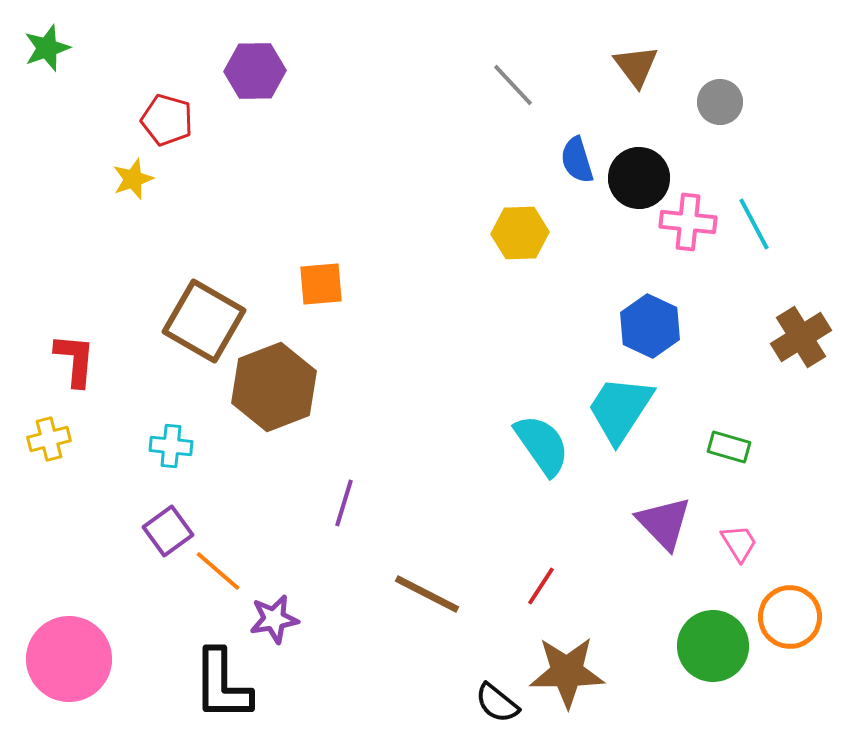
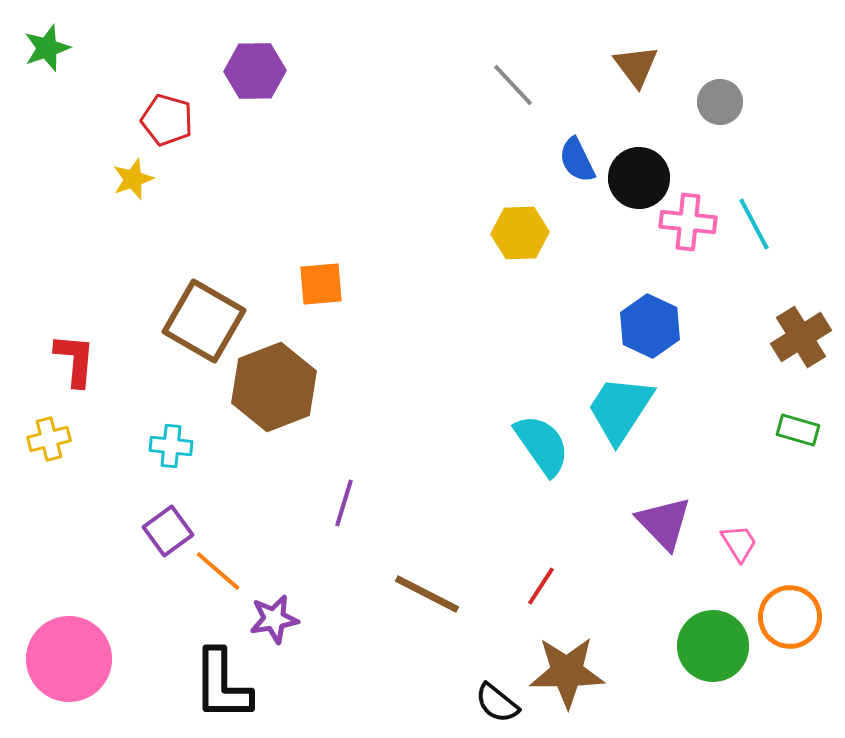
blue semicircle: rotated 9 degrees counterclockwise
green rectangle: moved 69 px right, 17 px up
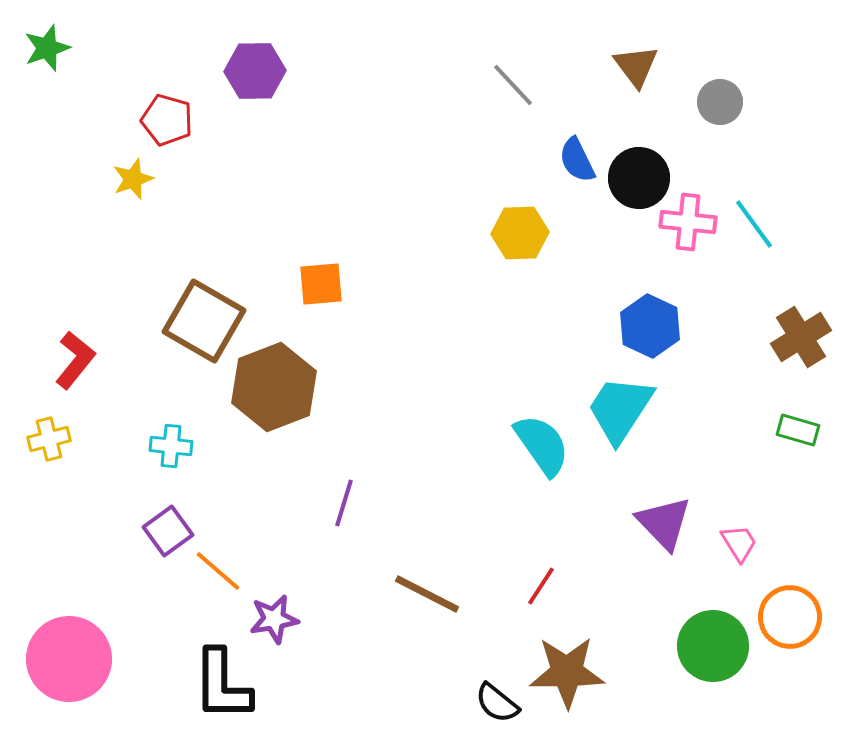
cyan line: rotated 8 degrees counterclockwise
red L-shape: rotated 34 degrees clockwise
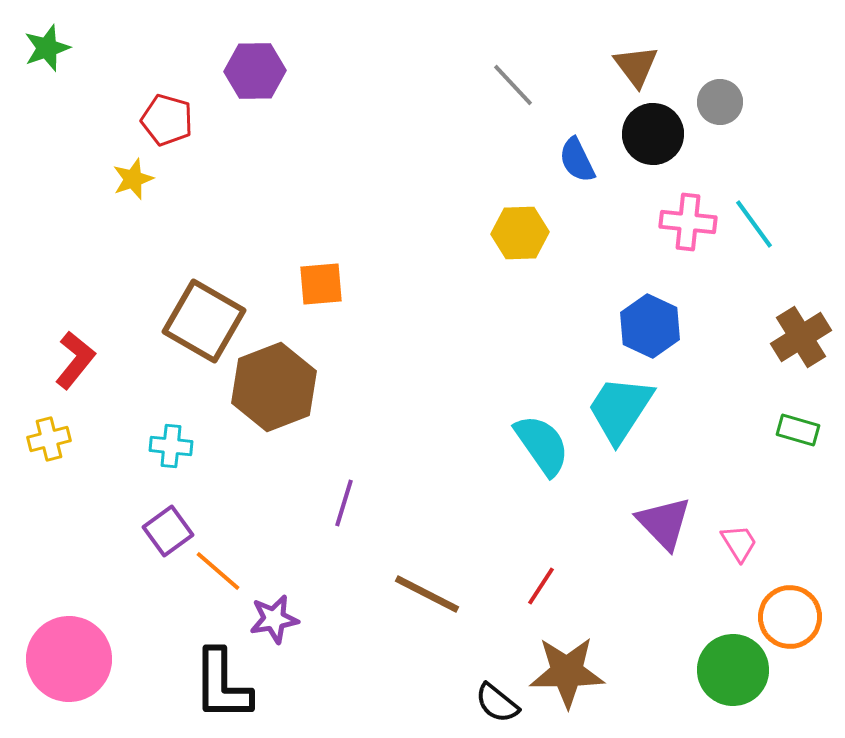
black circle: moved 14 px right, 44 px up
green circle: moved 20 px right, 24 px down
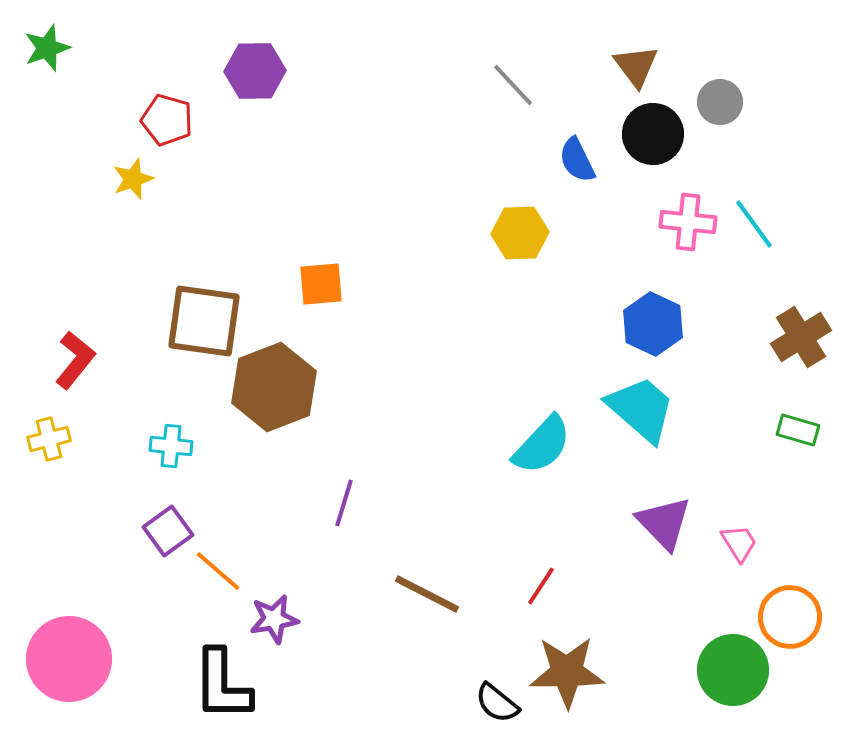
brown square: rotated 22 degrees counterclockwise
blue hexagon: moved 3 px right, 2 px up
cyan trapezoid: moved 21 px right; rotated 98 degrees clockwise
cyan semicircle: rotated 78 degrees clockwise
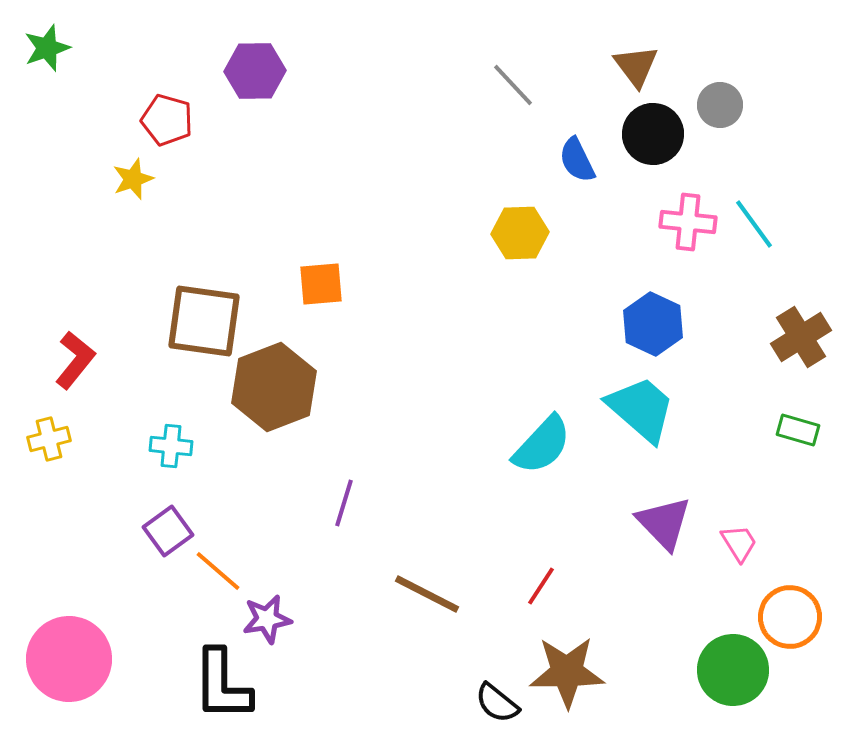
gray circle: moved 3 px down
purple star: moved 7 px left
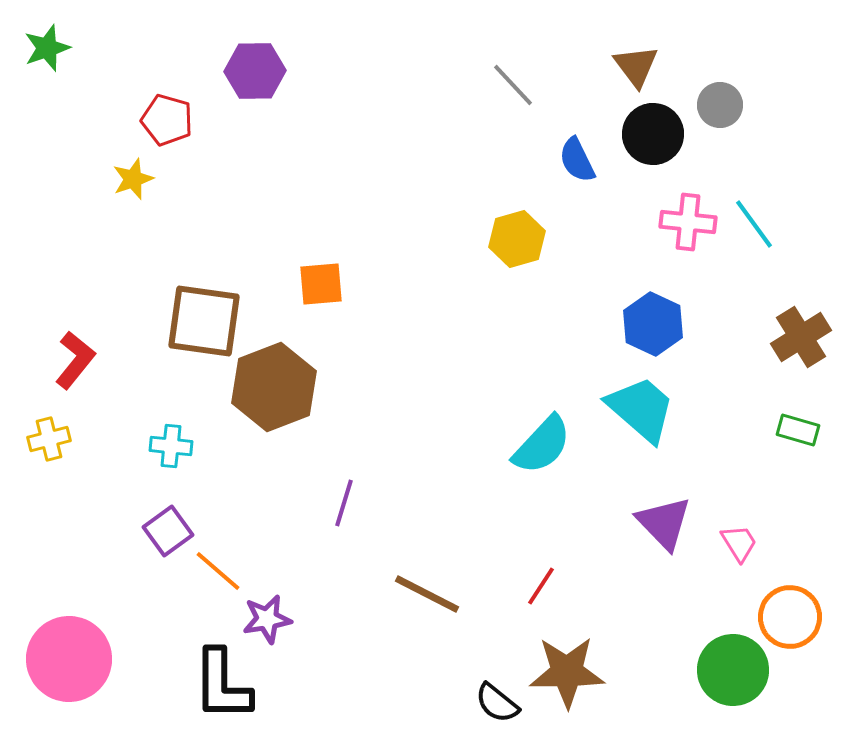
yellow hexagon: moved 3 px left, 6 px down; rotated 14 degrees counterclockwise
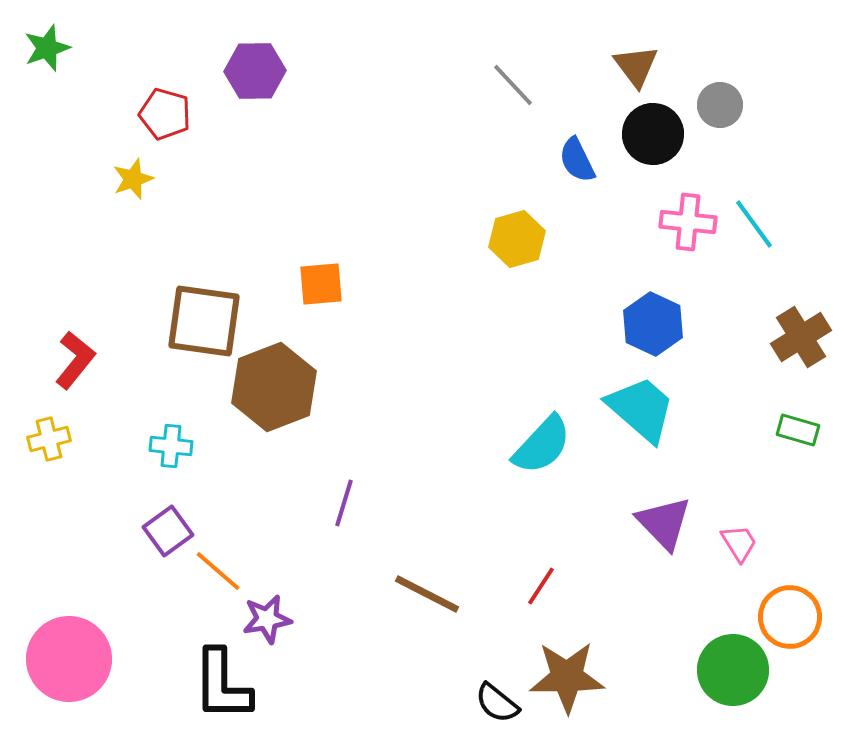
red pentagon: moved 2 px left, 6 px up
brown star: moved 5 px down
